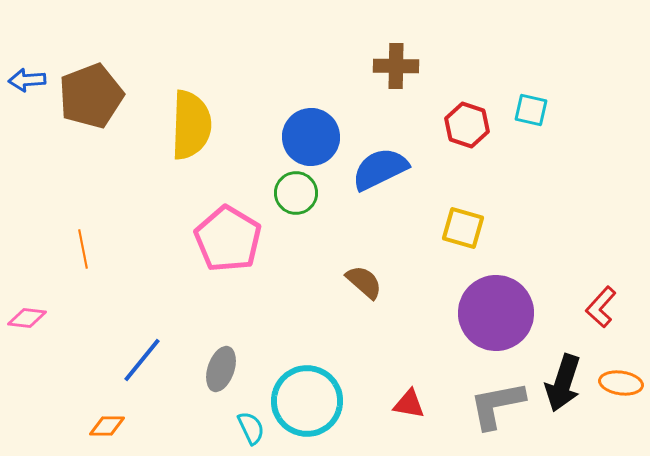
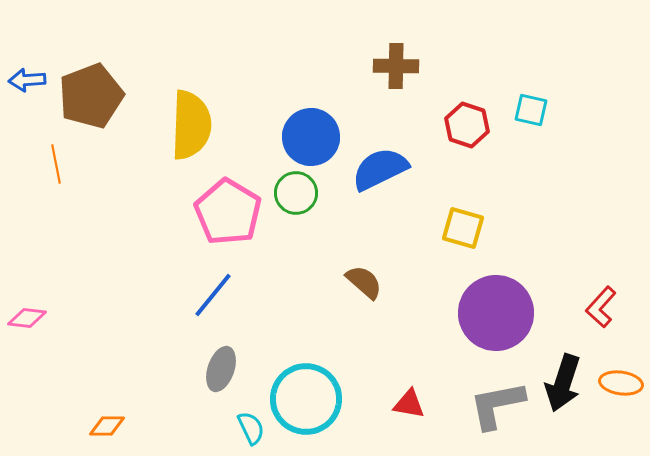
pink pentagon: moved 27 px up
orange line: moved 27 px left, 85 px up
blue line: moved 71 px right, 65 px up
cyan circle: moved 1 px left, 2 px up
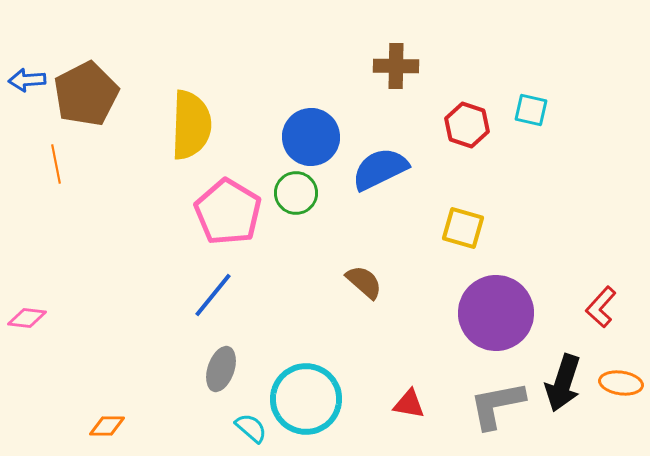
brown pentagon: moved 5 px left, 2 px up; rotated 6 degrees counterclockwise
cyan semicircle: rotated 24 degrees counterclockwise
